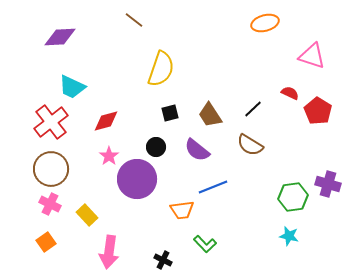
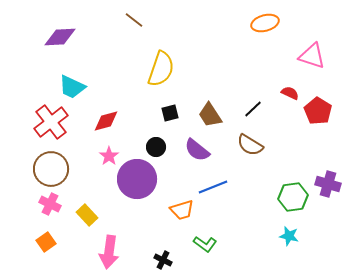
orange trapezoid: rotated 10 degrees counterclockwise
green L-shape: rotated 10 degrees counterclockwise
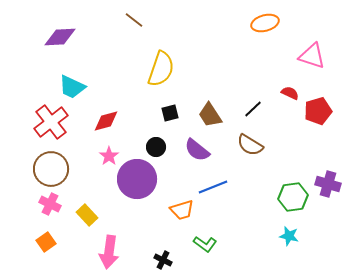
red pentagon: rotated 24 degrees clockwise
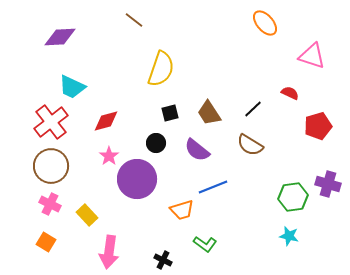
orange ellipse: rotated 64 degrees clockwise
red pentagon: moved 15 px down
brown trapezoid: moved 1 px left, 2 px up
black circle: moved 4 px up
brown circle: moved 3 px up
orange square: rotated 24 degrees counterclockwise
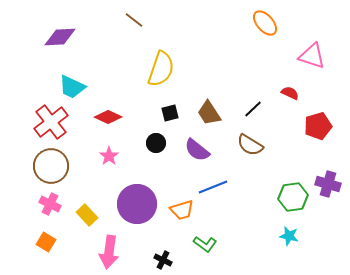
red diamond: moved 2 px right, 4 px up; rotated 40 degrees clockwise
purple circle: moved 25 px down
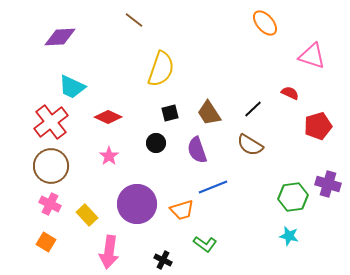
purple semicircle: rotated 32 degrees clockwise
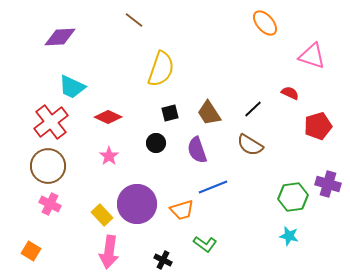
brown circle: moved 3 px left
yellow rectangle: moved 15 px right
orange square: moved 15 px left, 9 px down
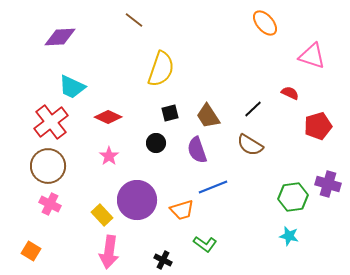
brown trapezoid: moved 1 px left, 3 px down
purple circle: moved 4 px up
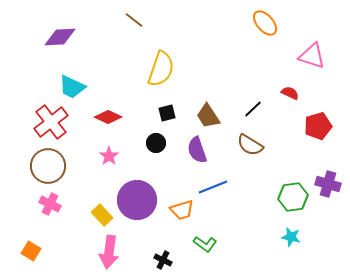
black square: moved 3 px left
cyan star: moved 2 px right, 1 px down
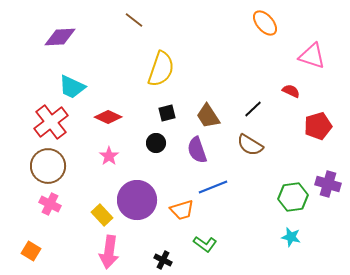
red semicircle: moved 1 px right, 2 px up
